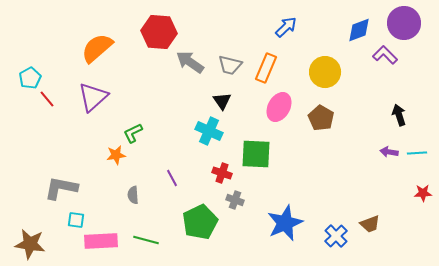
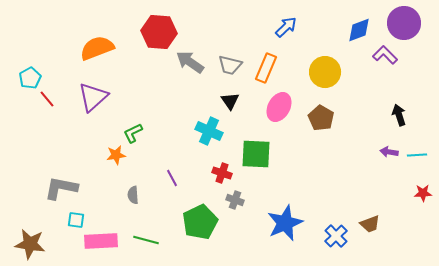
orange semicircle: rotated 20 degrees clockwise
black triangle: moved 8 px right
cyan line: moved 2 px down
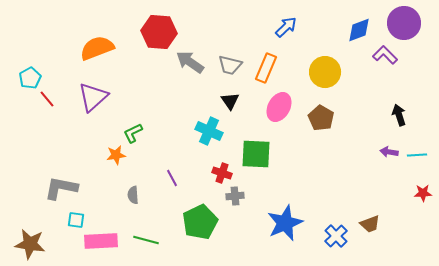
gray cross: moved 4 px up; rotated 24 degrees counterclockwise
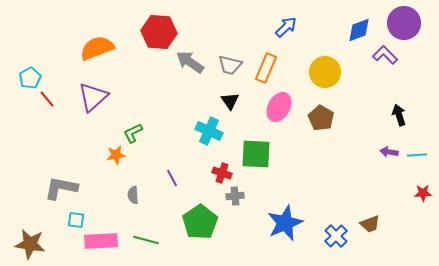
green pentagon: rotated 8 degrees counterclockwise
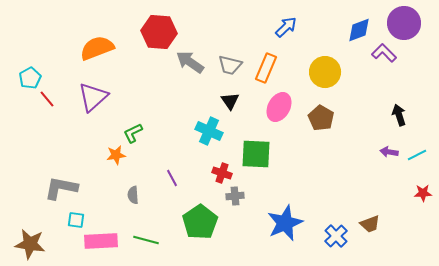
purple L-shape: moved 1 px left, 2 px up
cyan line: rotated 24 degrees counterclockwise
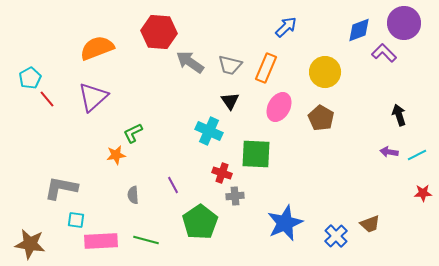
purple line: moved 1 px right, 7 px down
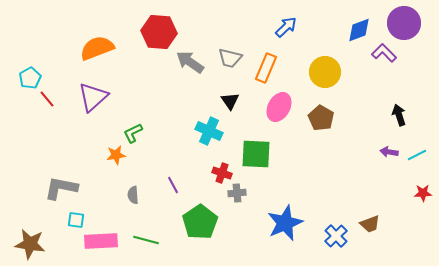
gray trapezoid: moved 7 px up
gray cross: moved 2 px right, 3 px up
